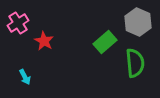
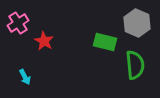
gray hexagon: moved 1 px left, 1 px down
green rectangle: rotated 55 degrees clockwise
green semicircle: moved 2 px down
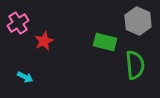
gray hexagon: moved 1 px right, 2 px up
red star: rotated 18 degrees clockwise
cyan arrow: rotated 35 degrees counterclockwise
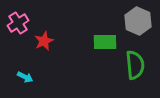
green rectangle: rotated 15 degrees counterclockwise
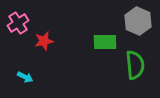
red star: rotated 12 degrees clockwise
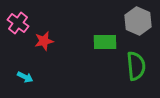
pink cross: rotated 20 degrees counterclockwise
green semicircle: moved 1 px right, 1 px down
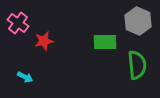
green semicircle: moved 1 px right, 1 px up
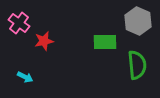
pink cross: moved 1 px right
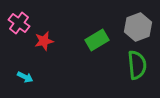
gray hexagon: moved 6 px down; rotated 16 degrees clockwise
green rectangle: moved 8 px left, 2 px up; rotated 30 degrees counterclockwise
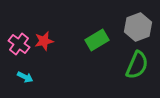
pink cross: moved 21 px down
green semicircle: rotated 28 degrees clockwise
